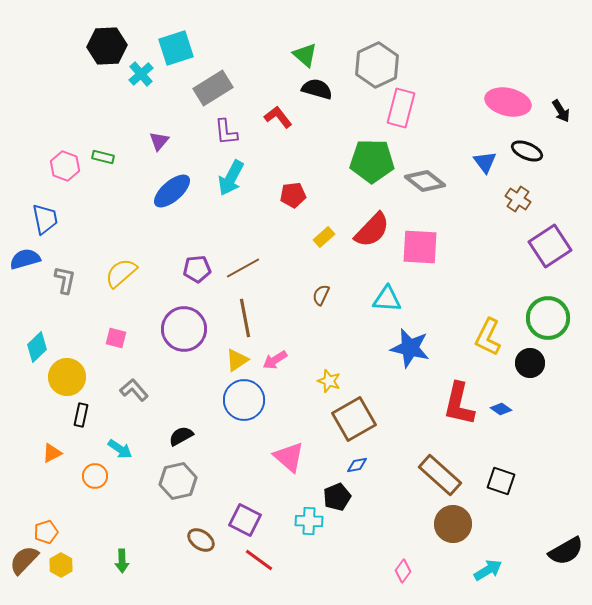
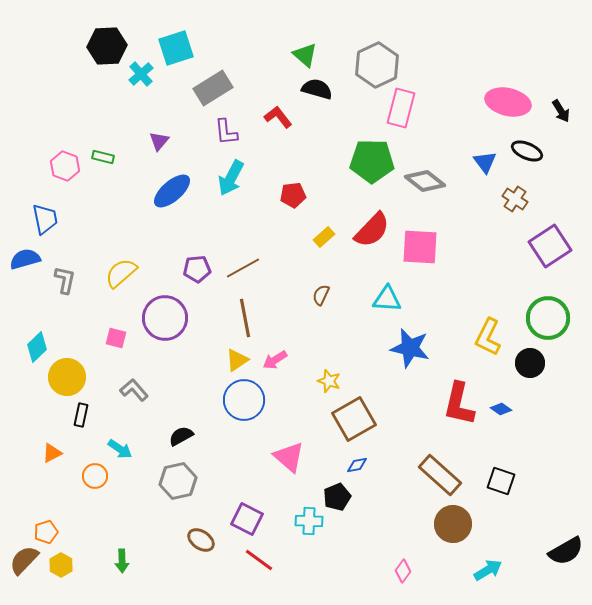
brown cross at (518, 199): moved 3 px left
purple circle at (184, 329): moved 19 px left, 11 px up
purple square at (245, 520): moved 2 px right, 1 px up
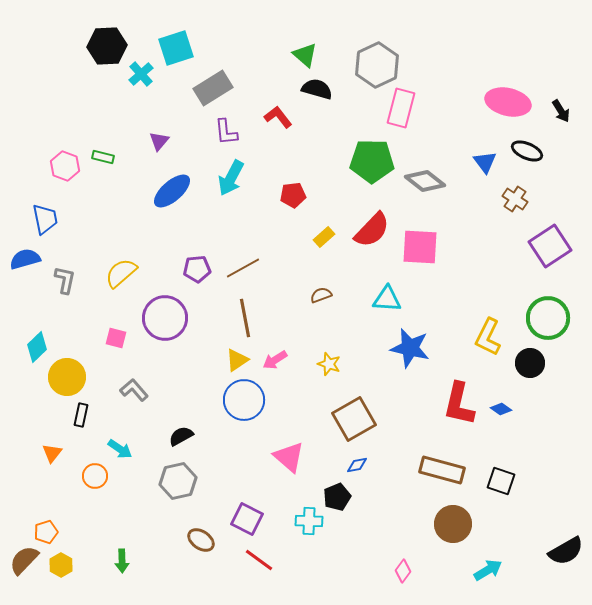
brown semicircle at (321, 295): rotated 45 degrees clockwise
yellow star at (329, 381): moved 17 px up
orange triangle at (52, 453): rotated 25 degrees counterclockwise
brown rectangle at (440, 475): moved 2 px right, 5 px up; rotated 27 degrees counterclockwise
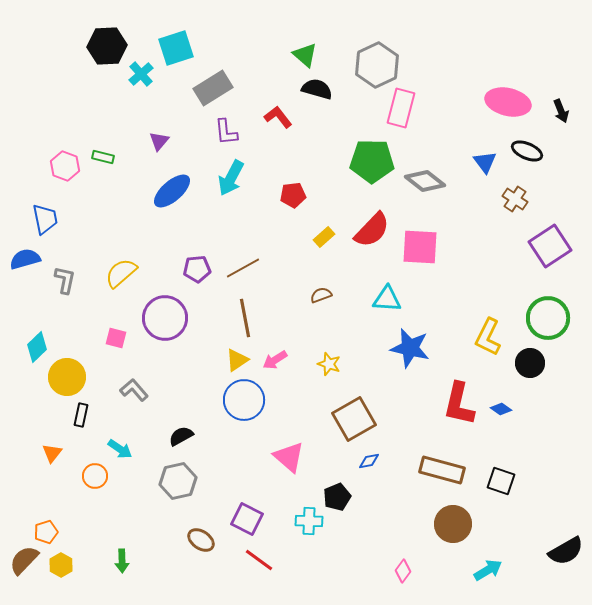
black arrow at (561, 111): rotated 10 degrees clockwise
blue diamond at (357, 465): moved 12 px right, 4 px up
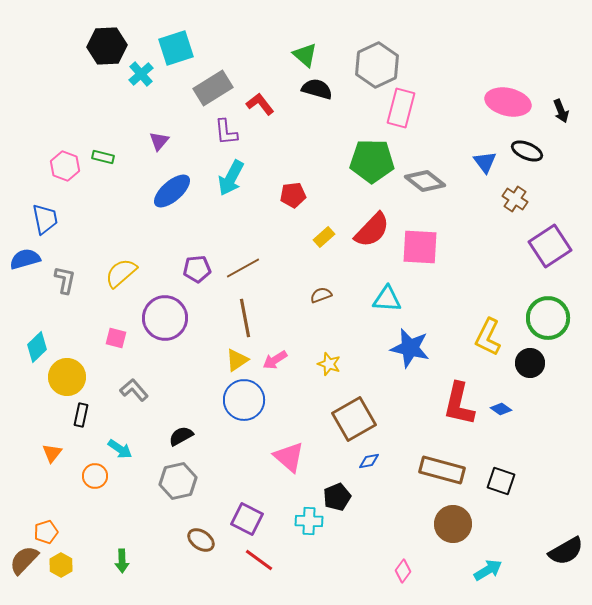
red L-shape at (278, 117): moved 18 px left, 13 px up
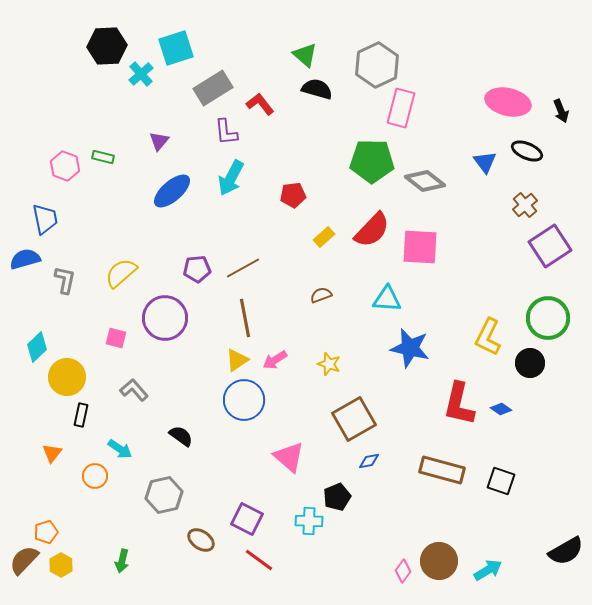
brown cross at (515, 199): moved 10 px right, 6 px down; rotated 15 degrees clockwise
black semicircle at (181, 436): rotated 65 degrees clockwise
gray hexagon at (178, 481): moved 14 px left, 14 px down
brown circle at (453, 524): moved 14 px left, 37 px down
green arrow at (122, 561): rotated 15 degrees clockwise
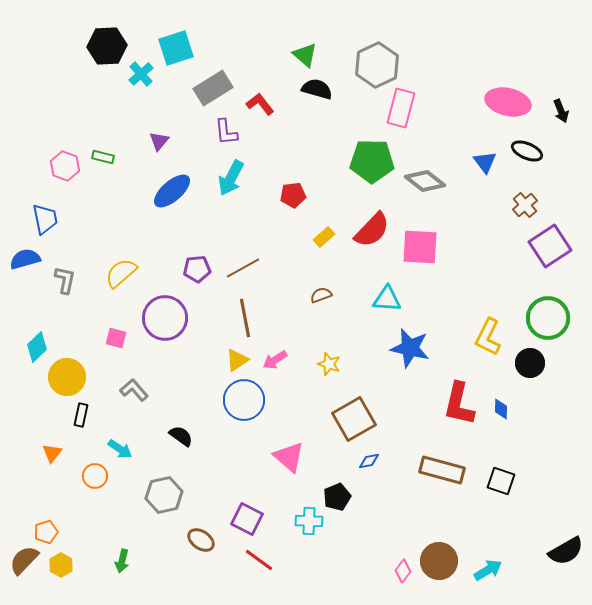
blue diamond at (501, 409): rotated 55 degrees clockwise
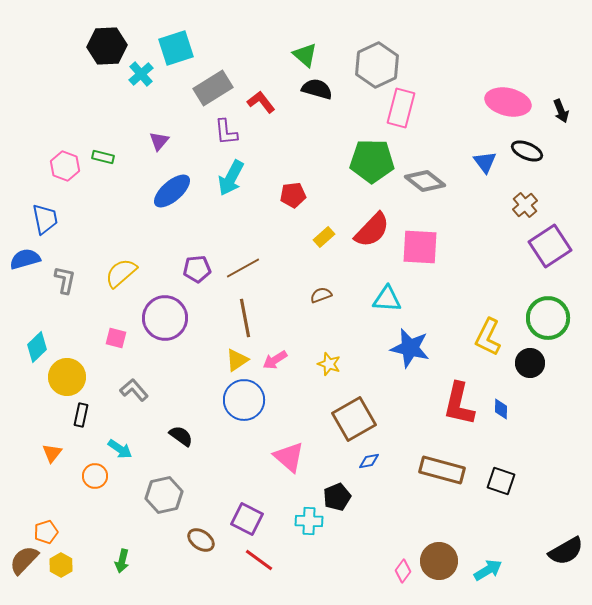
red L-shape at (260, 104): moved 1 px right, 2 px up
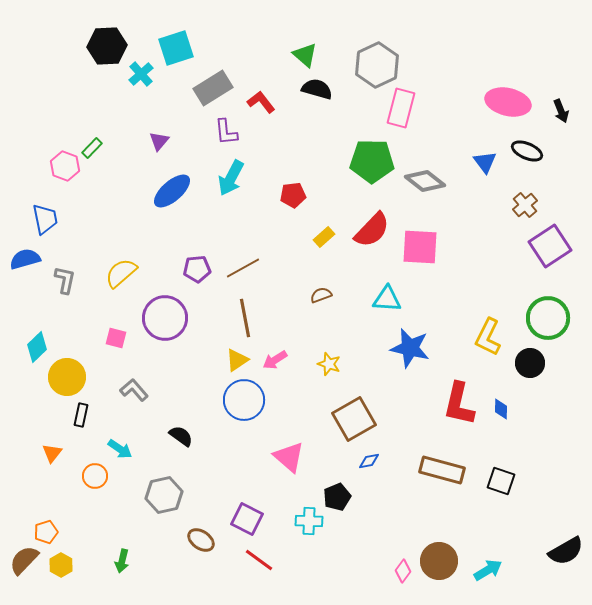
green rectangle at (103, 157): moved 11 px left, 9 px up; rotated 60 degrees counterclockwise
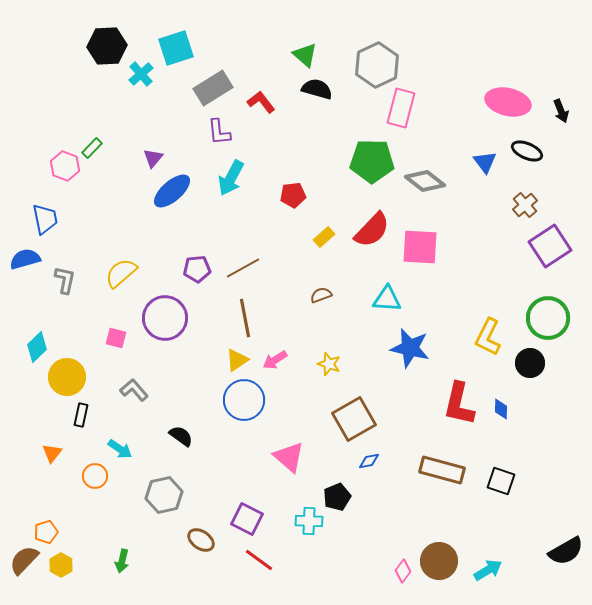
purple L-shape at (226, 132): moved 7 px left
purple triangle at (159, 141): moved 6 px left, 17 px down
